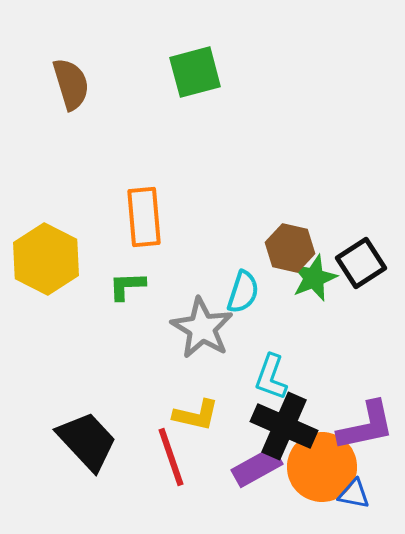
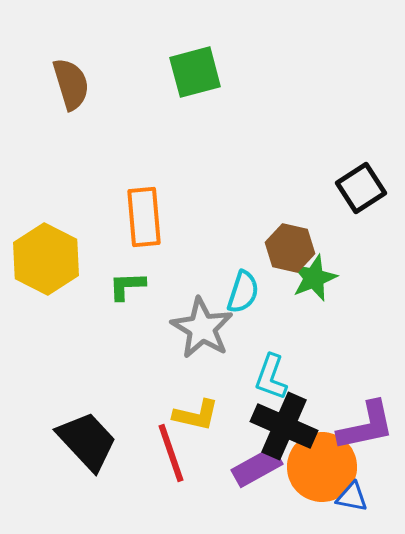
black square: moved 75 px up
red line: moved 4 px up
blue triangle: moved 2 px left, 3 px down
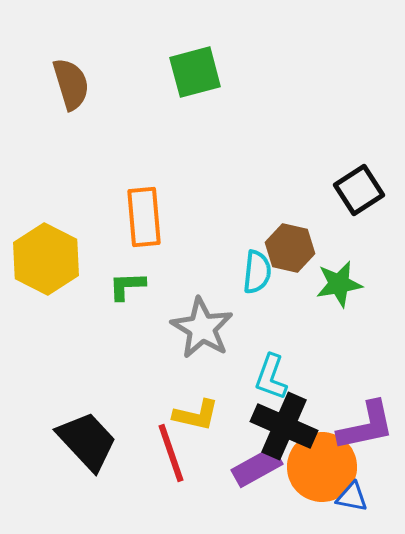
black square: moved 2 px left, 2 px down
green star: moved 25 px right, 6 px down; rotated 12 degrees clockwise
cyan semicircle: moved 14 px right, 20 px up; rotated 12 degrees counterclockwise
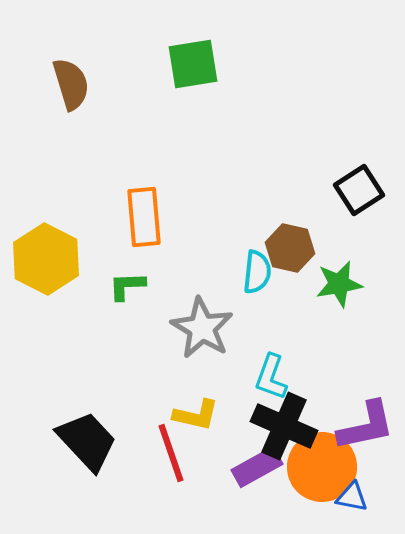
green square: moved 2 px left, 8 px up; rotated 6 degrees clockwise
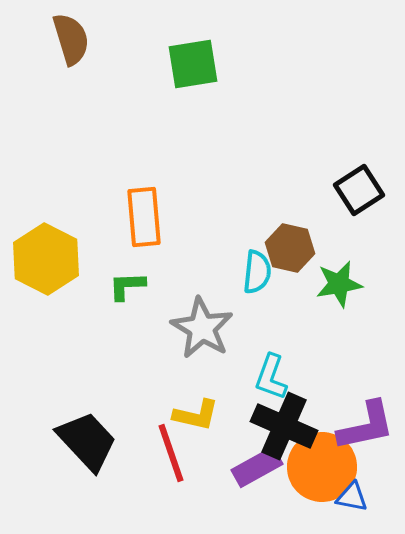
brown semicircle: moved 45 px up
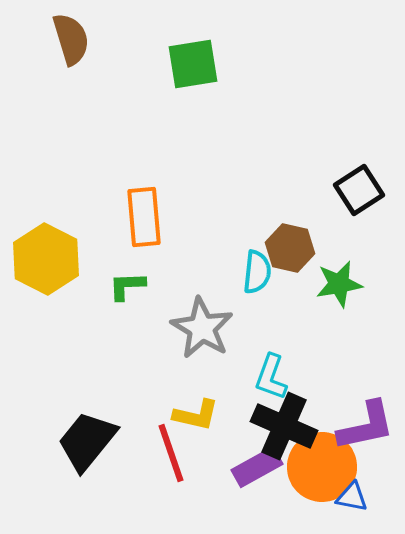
black trapezoid: rotated 98 degrees counterclockwise
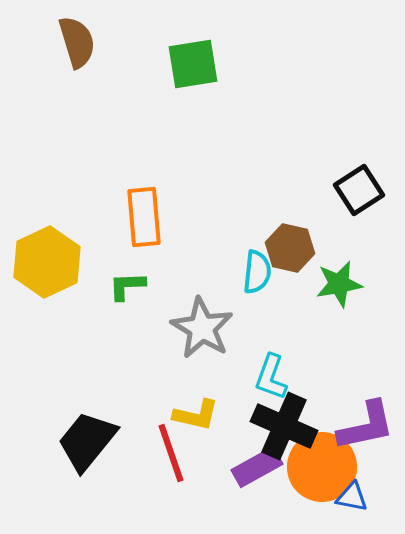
brown semicircle: moved 6 px right, 3 px down
yellow hexagon: moved 1 px right, 3 px down; rotated 8 degrees clockwise
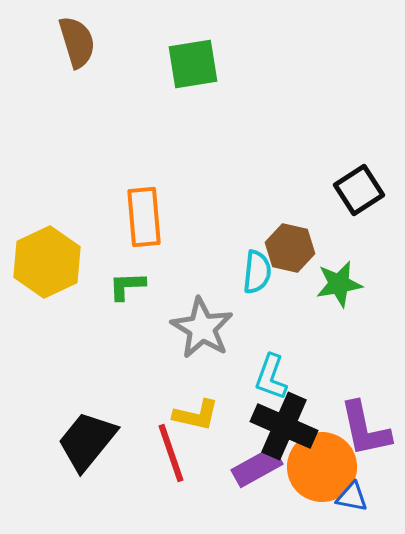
purple L-shape: moved 1 px left, 3 px down; rotated 90 degrees clockwise
